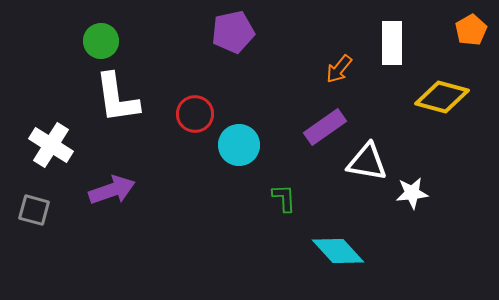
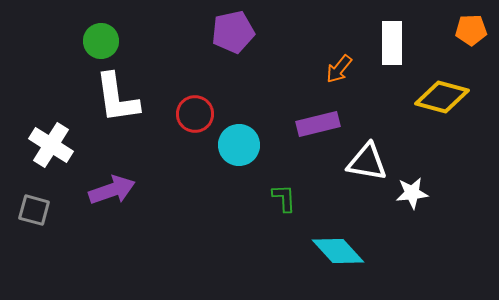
orange pentagon: rotated 28 degrees clockwise
purple rectangle: moved 7 px left, 3 px up; rotated 21 degrees clockwise
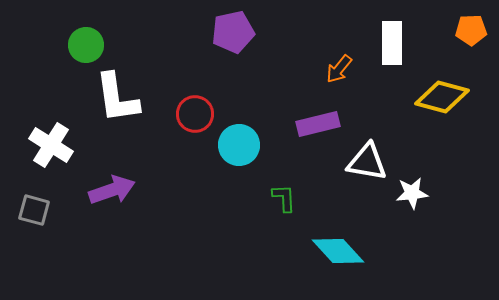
green circle: moved 15 px left, 4 px down
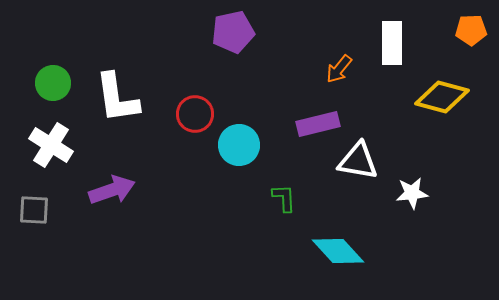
green circle: moved 33 px left, 38 px down
white triangle: moved 9 px left, 1 px up
gray square: rotated 12 degrees counterclockwise
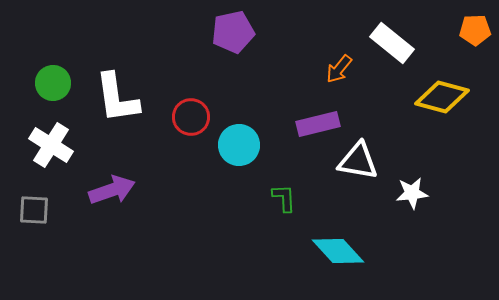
orange pentagon: moved 4 px right
white rectangle: rotated 51 degrees counterclockwise
red circle: moved 4 px left, 3 px down
